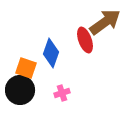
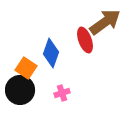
orange square: rotated 15 degrees clockwise
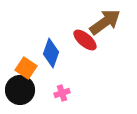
red ellipse: rotated 30 degrees counterclockwise
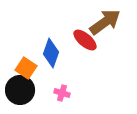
pink cross: rotated 35 degrees clockwise
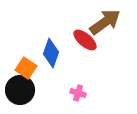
pink cross: moved 16 px right
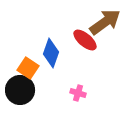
orange square: moved 2 px right
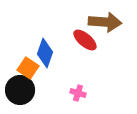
brown arrow: rotated 40 degrees clockwise
blue diamond: moved 6 px left
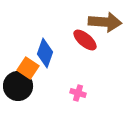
black circle: moved 2 px left, 4 px up
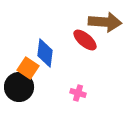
blue diamond: rotated 12 degrees counterclockwise
black circle: moved 1 px right, 1 px down
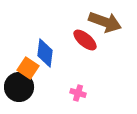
brown arrow: rotated 16 degrees clockwise
